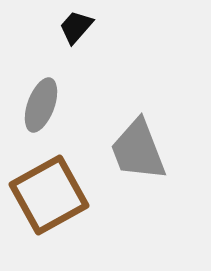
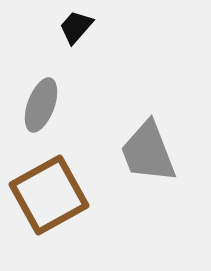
gray trapezoid: moved 10 px right, 2 px down
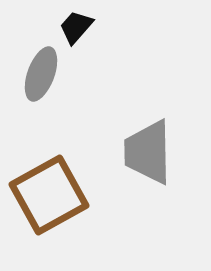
gray ellipse: moved 31 px up
gray trapezoid: rotated 20 degrees clockwise
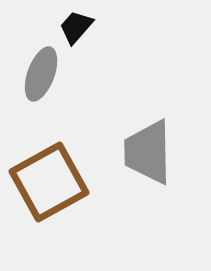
brown square: moved 13 px up
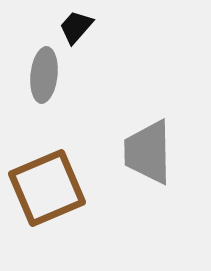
gray ellipse: moved 3 px right, 1 px down; rotated 14 degrees counterclockwise
brown square: moved 2 px left, 6 px down; rotated 6 degrees clockwise
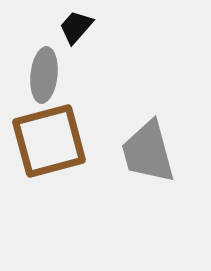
gray trapezoid: rotated 14 degrees counterclockwise
brown square: moved 2 px right, 47 px up; rotated 8 degrees clockwise
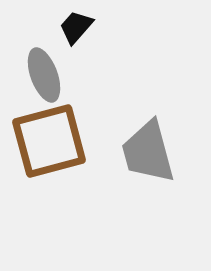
gray ellipse: rotated 26 degrees counterclockwise
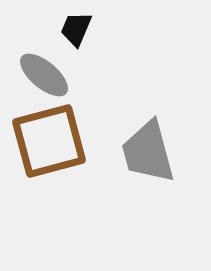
black trapezoid: moved 2 px down; rotated 18 degrees counterclockwise
gray ellipse: rotated 30 degrees counterclockwise
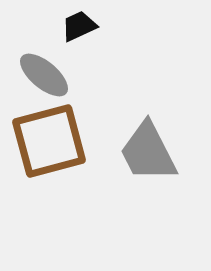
black trapezoid: moved 3 px right, 3 px up; rotated 42 degrees clockwise
gray trapezoid: rotated 12 degrees counterclockwise
